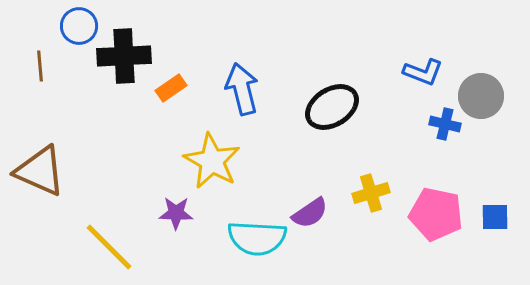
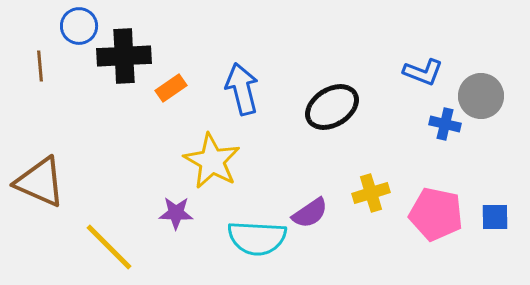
brown triangle: moved 11 px down
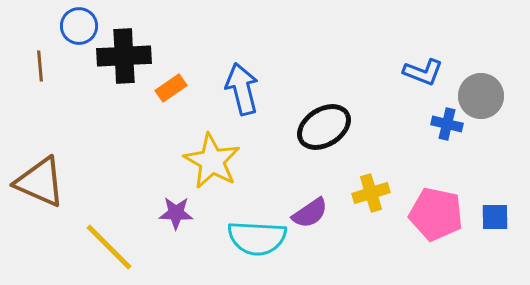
black ellipse: moved 8 px left, 20 px down
blue cross: moved 2 px right
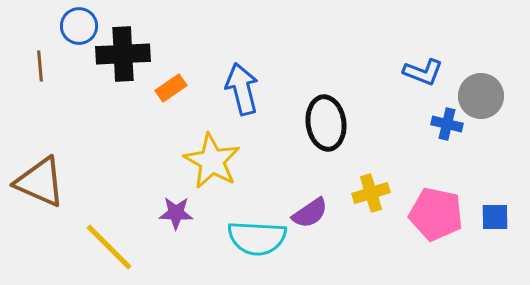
black cross: moved 1 px left, 2 px up
black ellipse: moved 2 px right, 4 px up; rotated 66 degrees counterclockwise
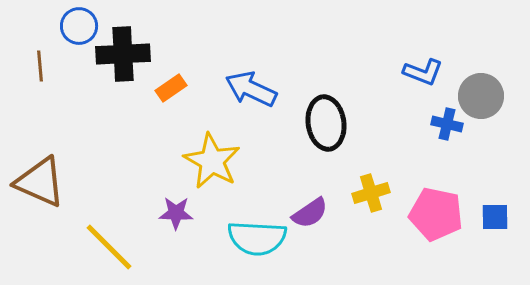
blue arrow: moved 9 px right; rotated 51 degrees counterclockwise
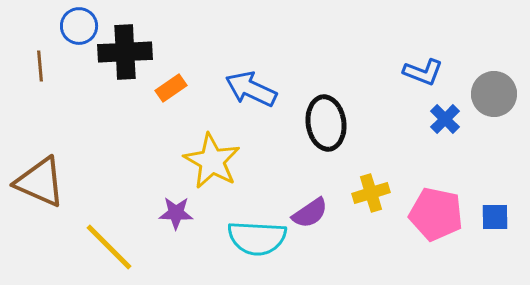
black cross: moved 2 px right, 2 px up
gray circle: moved 13 px right, 2 px up
blue cross: moved 2 px left, 5 px up; rotated 32 degrees clockwise
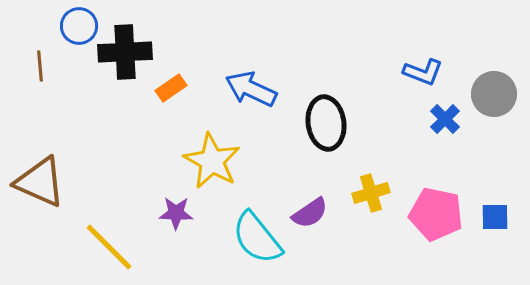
cyan semicircle: rotated 48 degrees clockwise
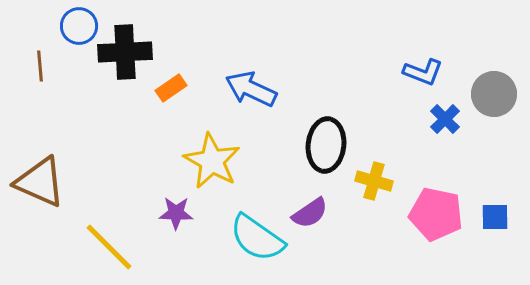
black ellipse: moved 22 px down; rotated 14 degrees clockwise
yellow cross: moved 3 px right, 12 px up; rotated 33 degrees clockwise
cyan semicircle: rotated 16 degrees counterclockwise
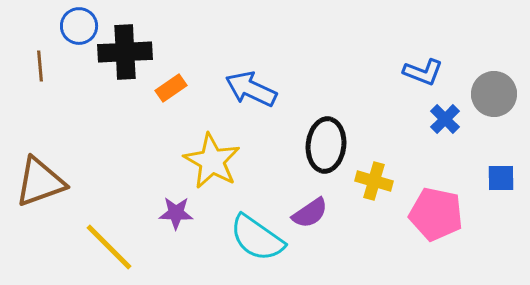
brown triangle: rotated 44 degrees counterclockwise
blue square: moved 6 px right, 39 px up
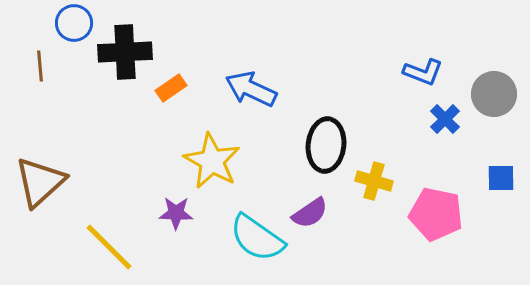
blue circle: moved 5 px left, 3 px up
brown triangle: rotated 22 degrees counterclockwise
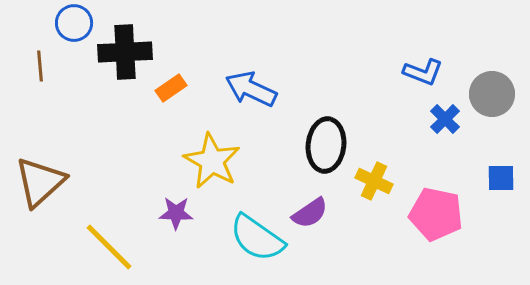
gray circle: moved 2 px left
yellow cross: rotated 9 degrees clockwise
